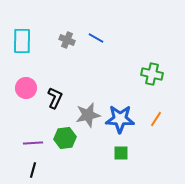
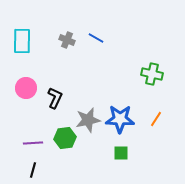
gray star: moved 5 px down
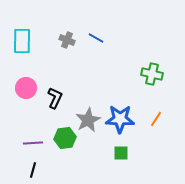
gray star: rotated 15 degrees counterclockwise
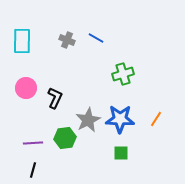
green cross: moved 29 px left; rotated 30 degrees counterclockwise
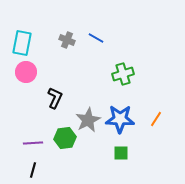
cyan rectangle: moved 2 px down; rotated 10 degrees clockwise
pink circle: moved 16 px up
